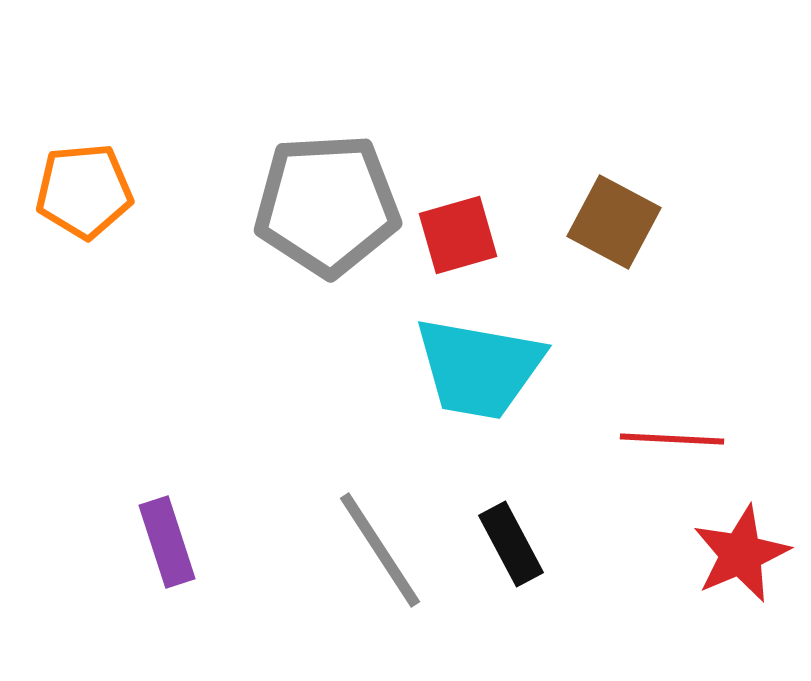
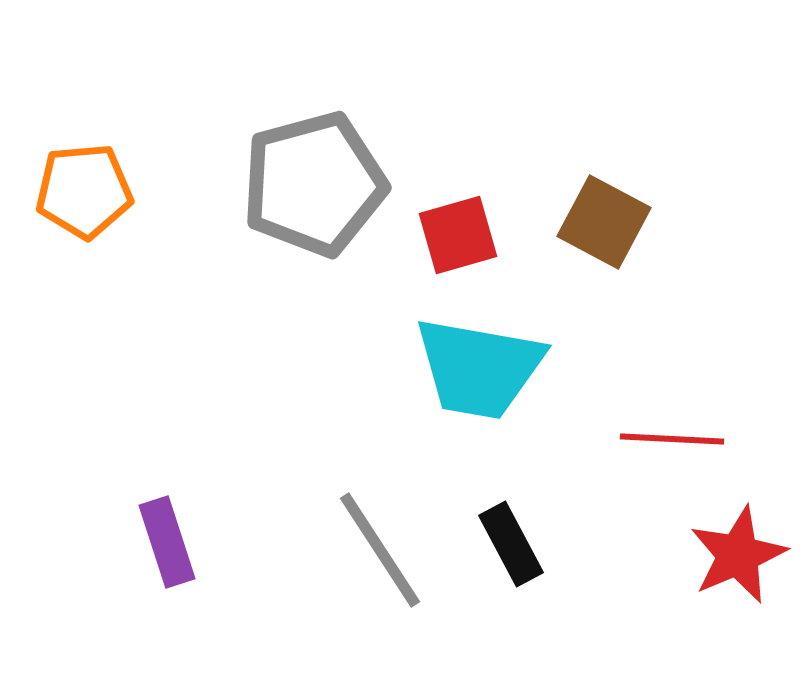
gray pentagon: moved 13 px left, 21 px up; rotated 12 degrees counterclockwise
brown square: moved 10 px left
red star: moved 3 px left, 1 px down
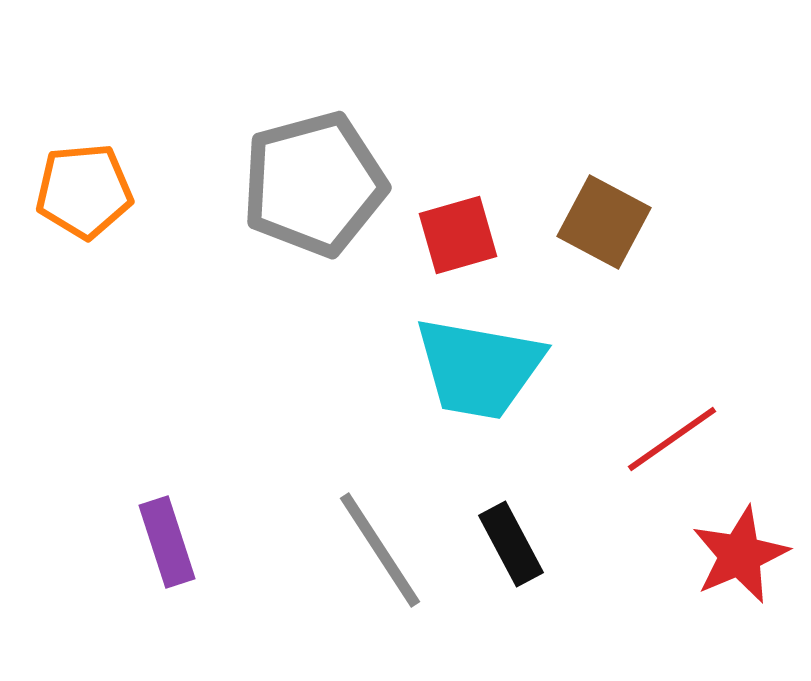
red line: rotated 38 degrees counterclockwise
red star: moved 2 px right
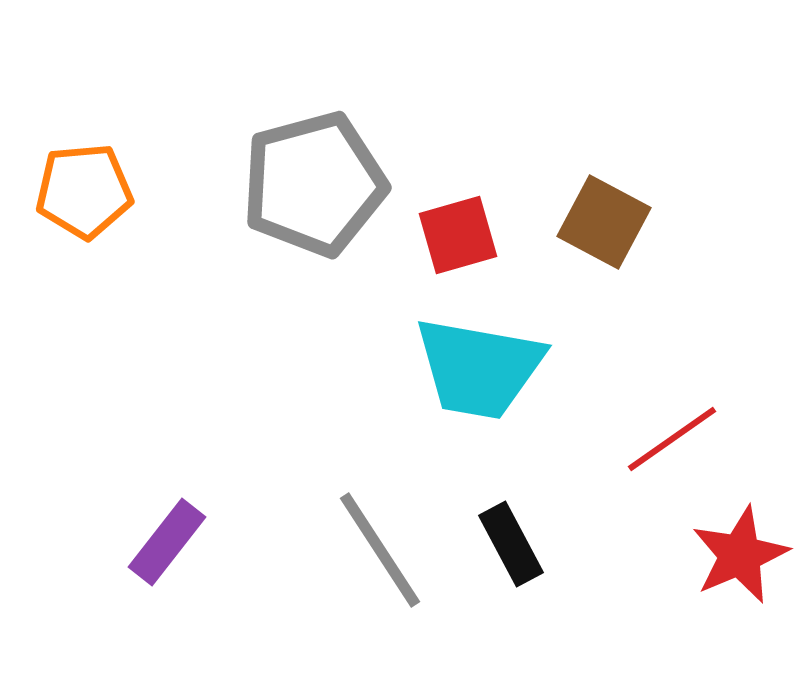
purple rectangle: rotated 56 degrees clockwise
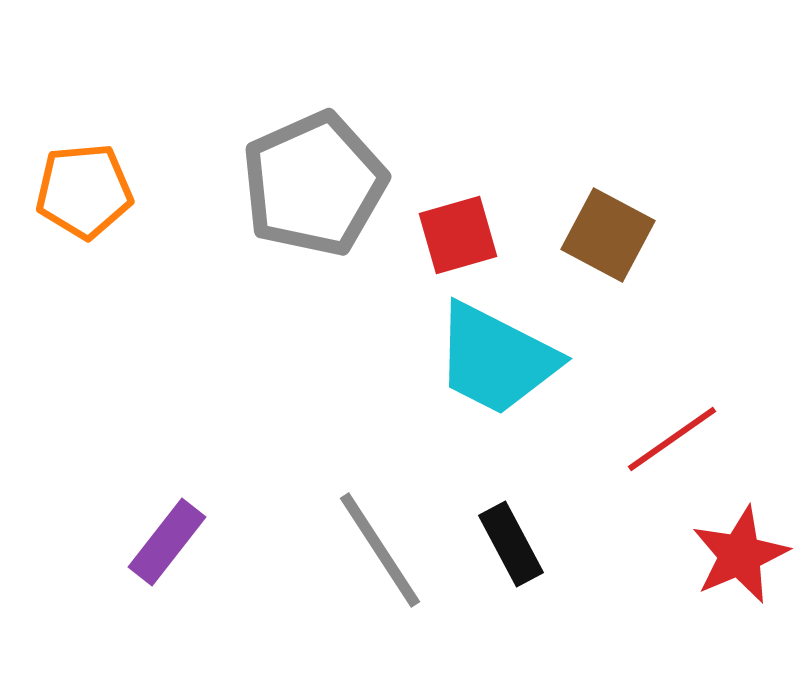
gray pentagon: rotated 9 degrees counterclockwise
brown square: moved 4 px right, 13 px down
cyan trapezoid: moved 17 px right, 9 px up; rotated 17 degrees clockwise
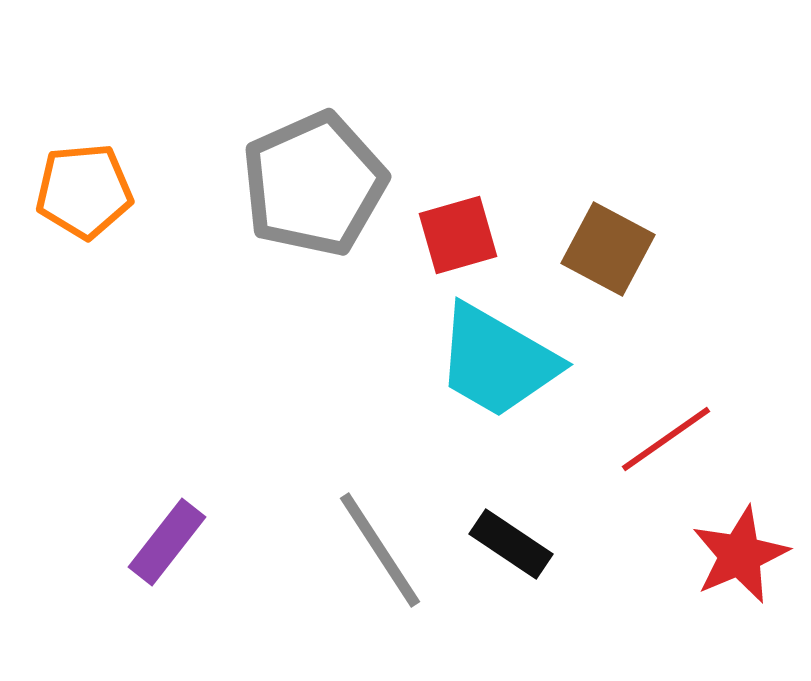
brown square: moved 14 px down
cyan trapezoid: moved 1 px right, 2 px down; rotated 3 degrees clockwise
red line: moved 6 px left
black rectangle: rotated 28 degrees counterclockwise
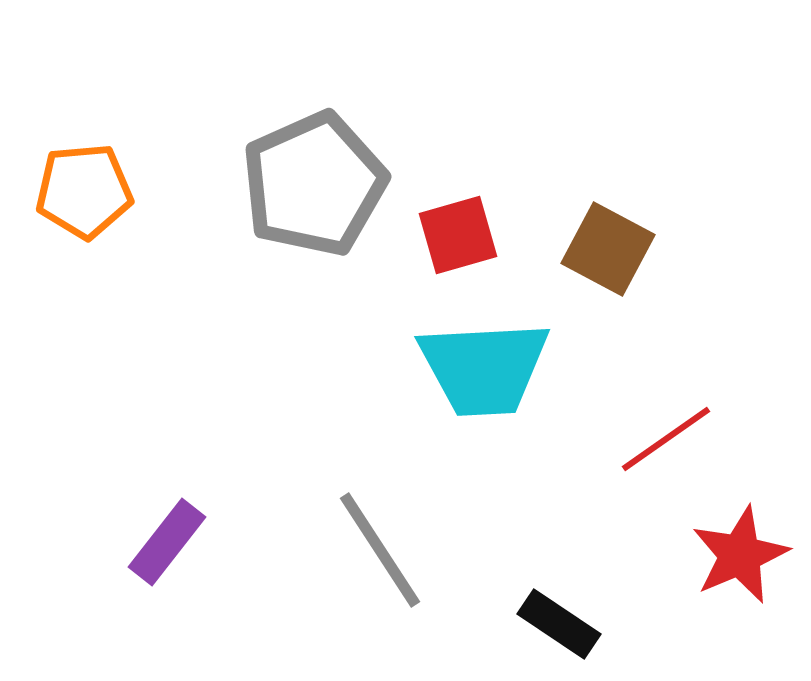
cyan trapezoid: moved 13 px left, 7 px down; rotated 33 degrees counterclockwise
black rectangle: moved 48 px right, 80 px down
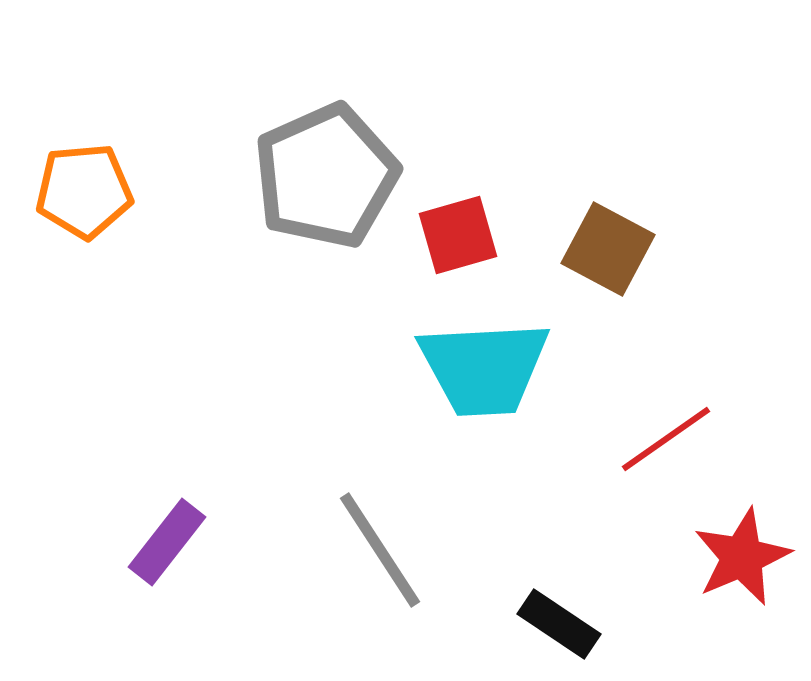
gray pentagon: moved 12 px right, 8 px up
red star: moved 2 px right, 2 px down
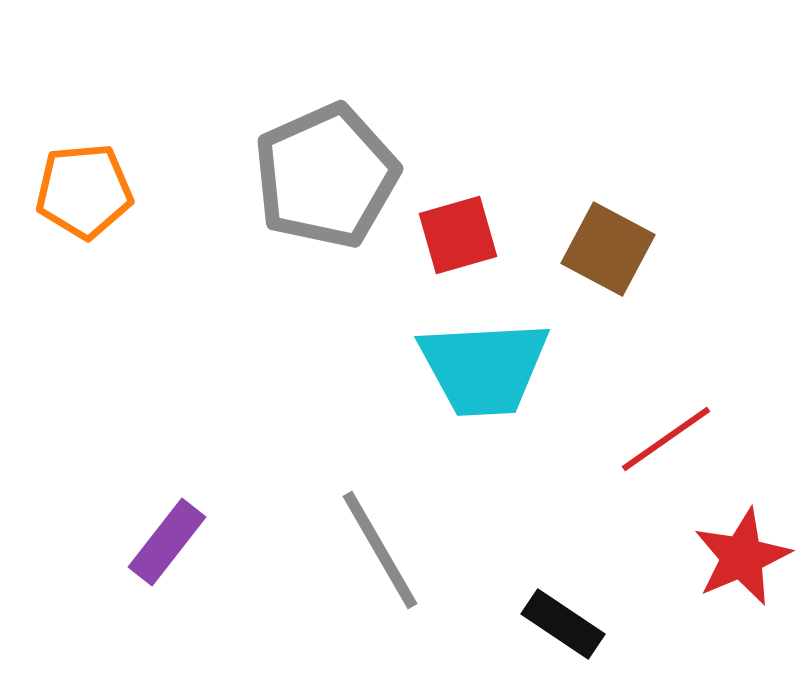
gray line: rotated 3 degrees clockwise
black rectangle: moved 4 px right
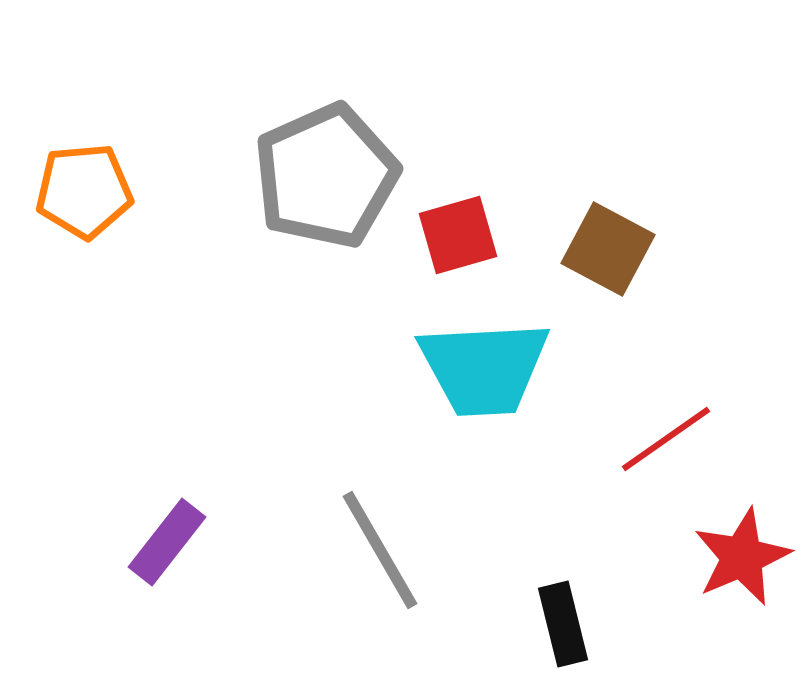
black rectangle: rotated 42 degrees clockwise
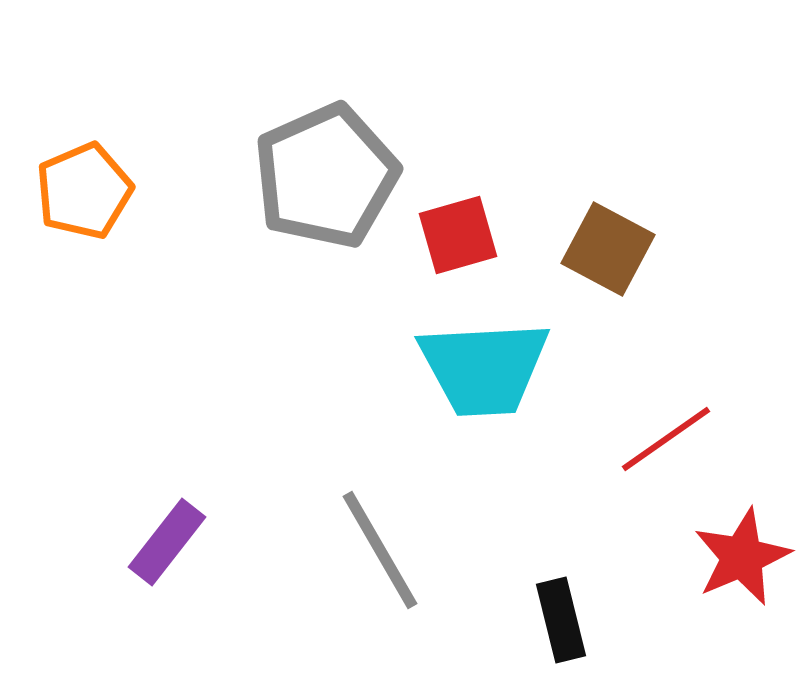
orange pentagon: rotated 18 degrees counterclockwise
black rectangle: moved 2 px left, 4 px up
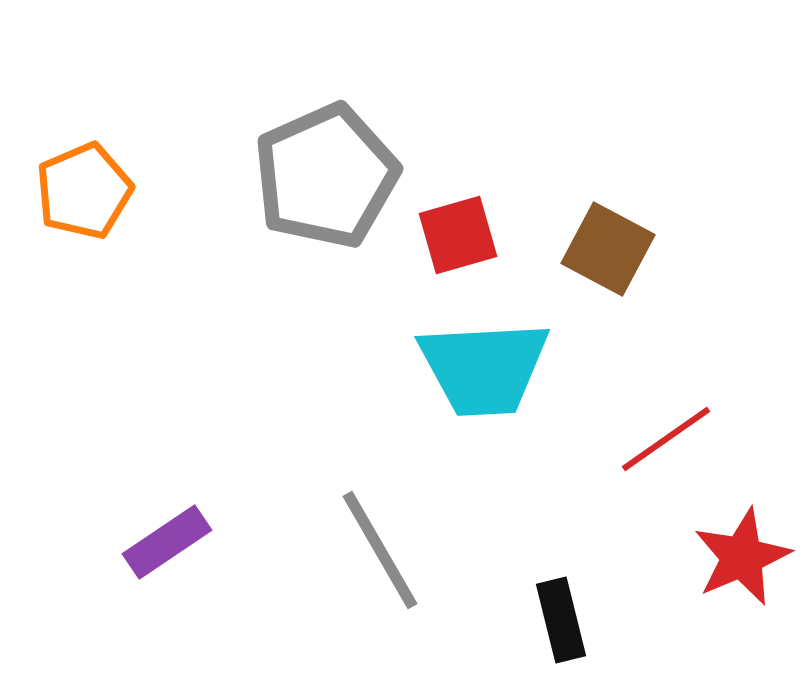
purple rectangle: rotated 18 degrees clockwise
